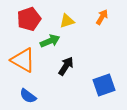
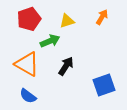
orange triangle: moved 4 px right, 4 px down
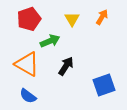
yellow triangle: moved 5 px right, 2 px up; rotated 42 degrees counterclockwise
